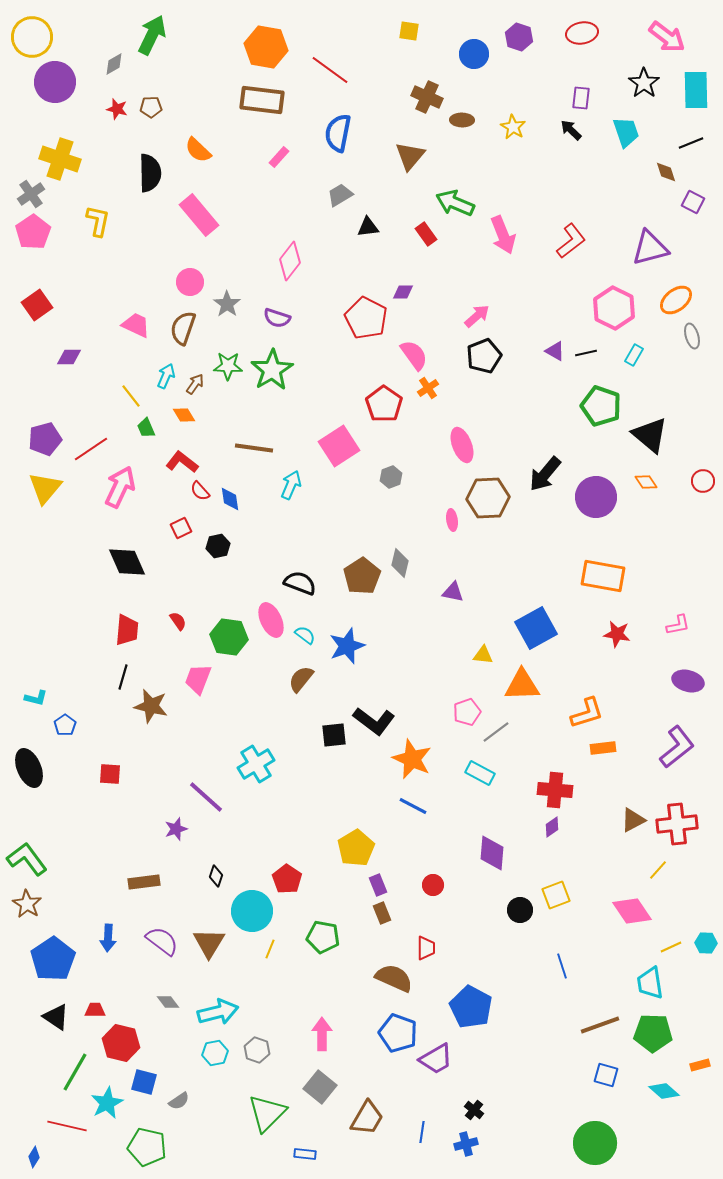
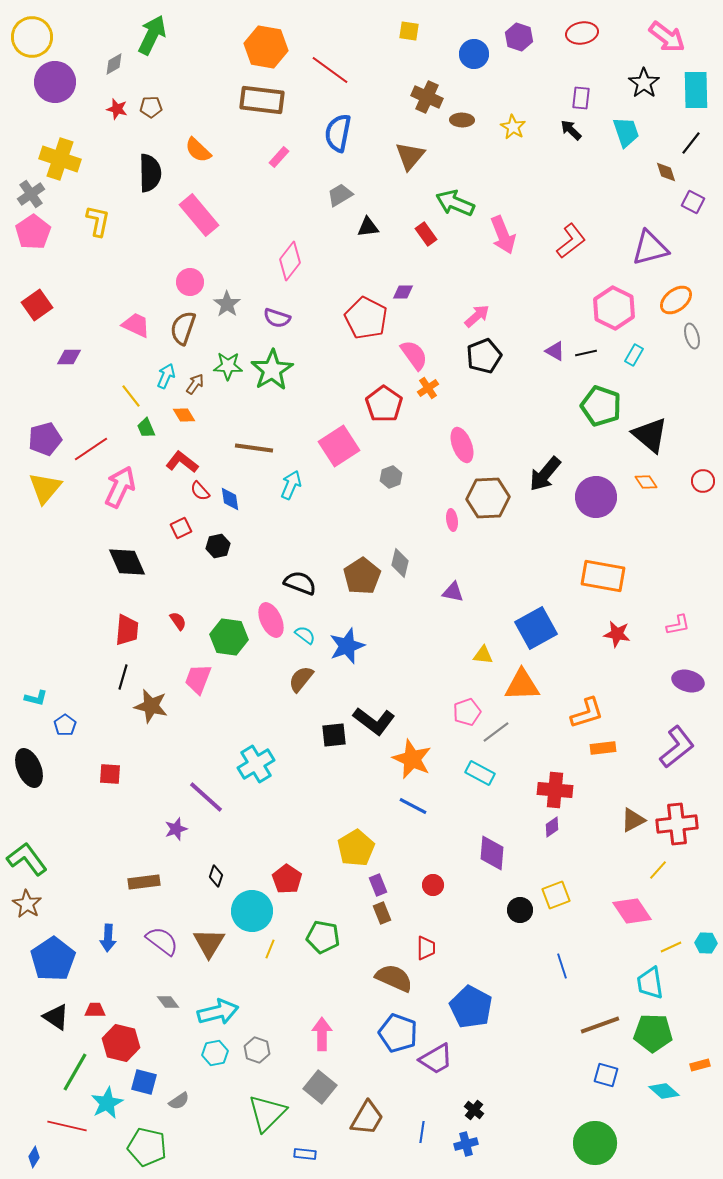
black line at (691, 143): rotated 30 degrees counterclockwise
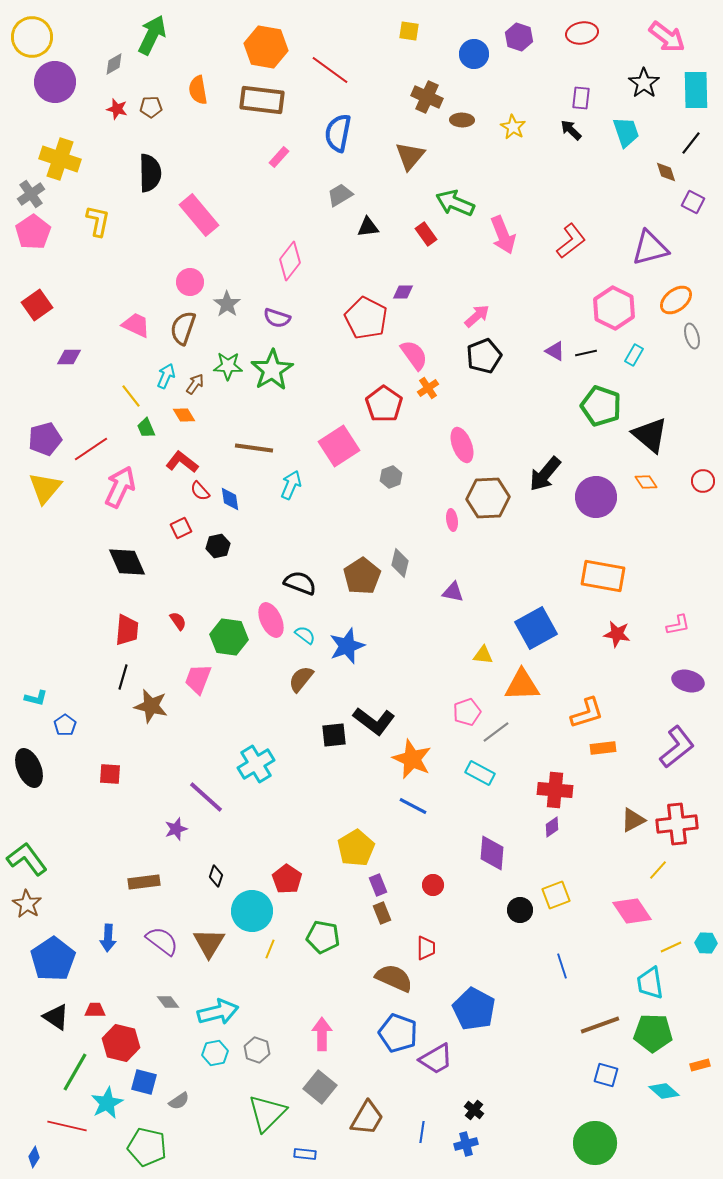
orange semicircle at (198, 150): moved 60 px up; rotated 36 degrees clockwise
blue pentagon at (471, 1007): moved 3 px right, 2 px down
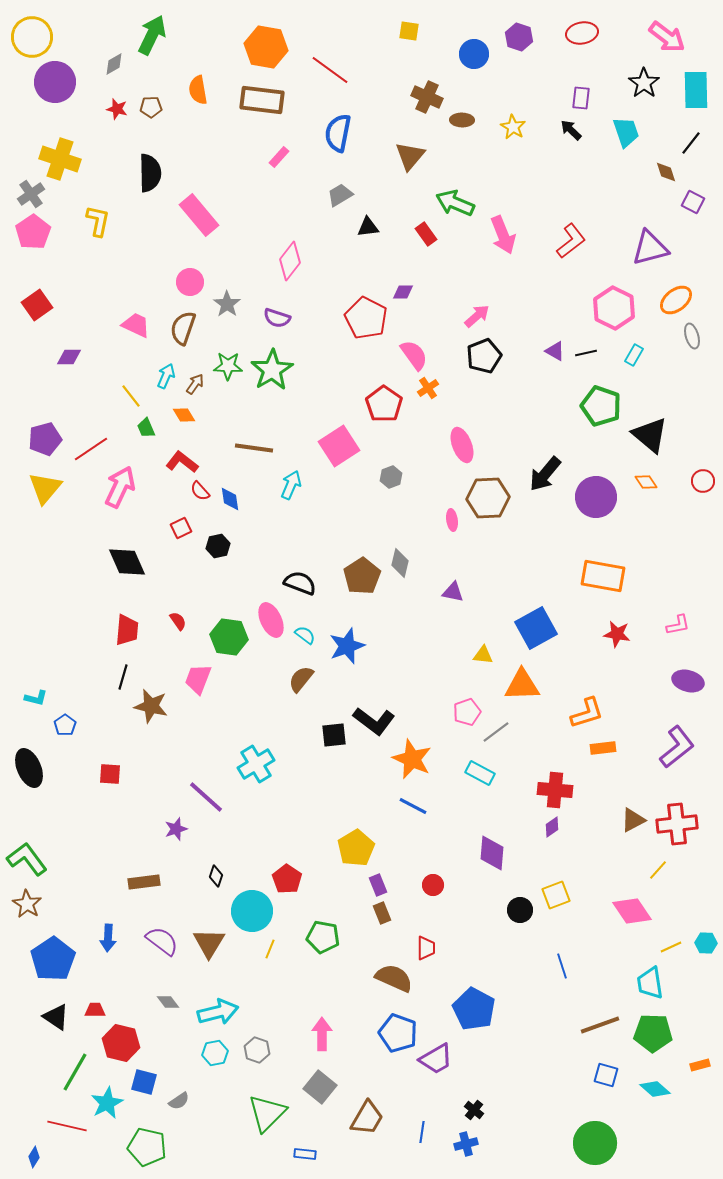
cyan diamond at (664, 1091): moved 9 px left, 2 px up
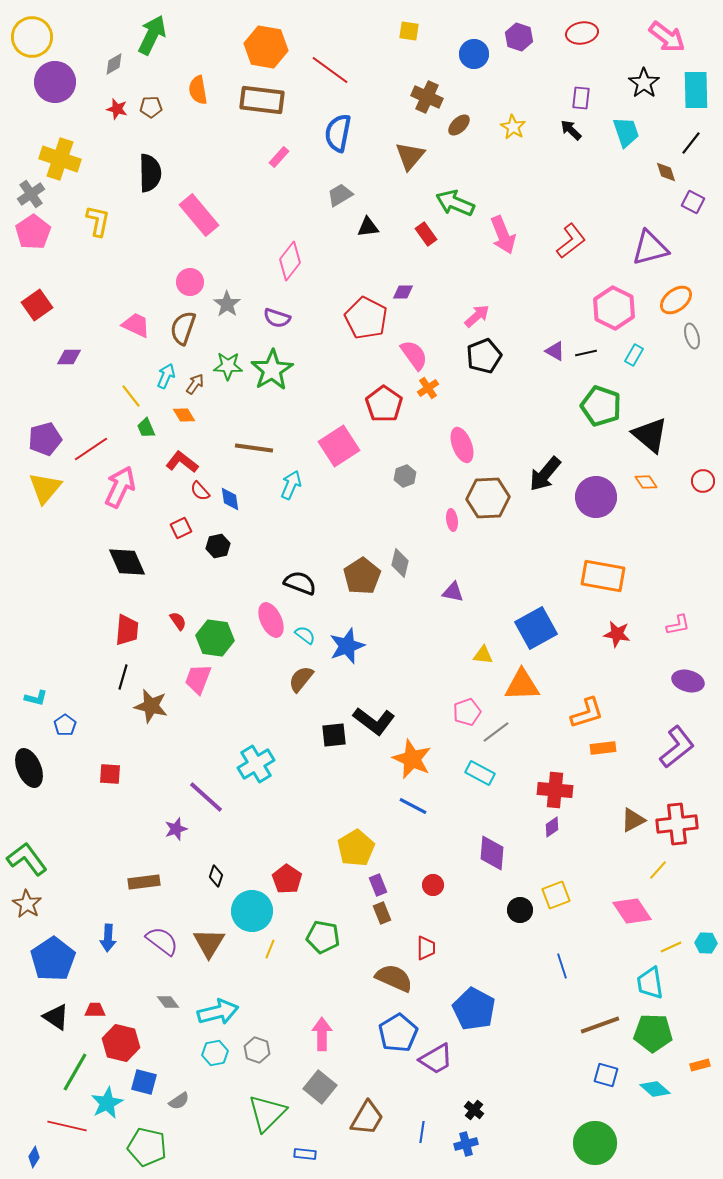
brown ellipse at (462, 120): moved 3 px left, 5 px down; rotated 45 degrees counterclockwise
gray hexagon at (391, 477): moved 14 px right, 1 px up
green hexagon at (229, 637): moved 14 px left, 1 px down
blue pentagon at (398, 1033): rotated 21 degrees clockwise
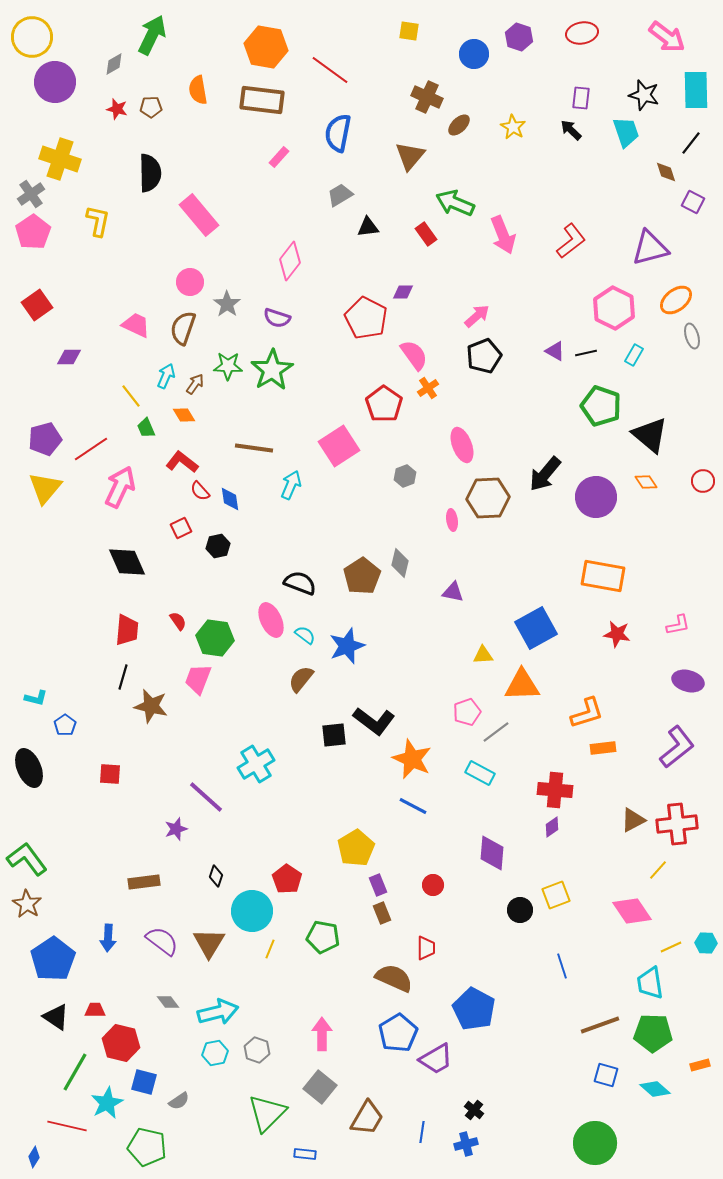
black star at (644, 83): moved 12 px down; rotated 20 degrees counterclockwise
yellow triangle at (483, 655): rotated 10 degrees counterclockwise
